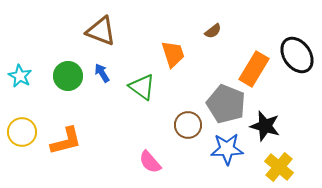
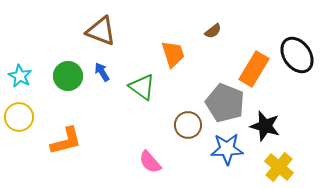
blue arrow: moved 1 px up
gray pentagon: moved 1 px left, 1 px up
yellow circle: moved 3 px left, 15 px up
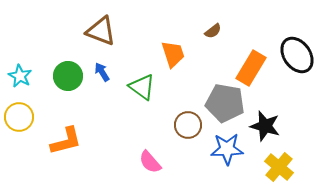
orange rectangle: moved 3 px left, 1 px up
gray pentagon: rotated 12 degrees counterclockwise
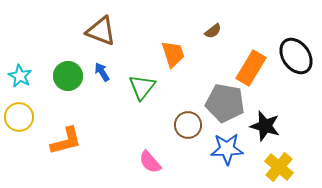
black ellipse: moved 1 px left, 1 px down
green triangle: rotated 32 degrees clockwise
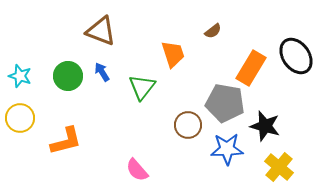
cyan star: rotated 10 degrees counterclockwise
yellow circle: moved 1 px right, 1 px down
pink semicircle: moved 13 px left, 8 px down
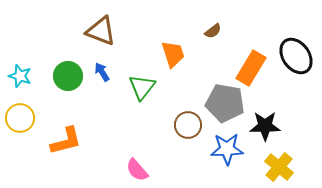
black star: rotated 16 degrees counterclockwise
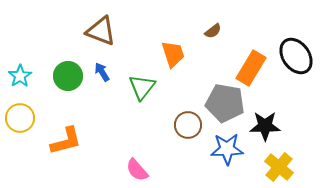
cyan star: rotated 20 degrees clockwise
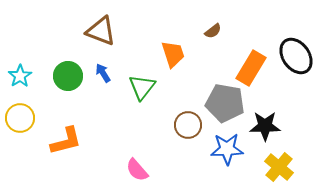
blue arrow: moved 1 px right, 1 px down
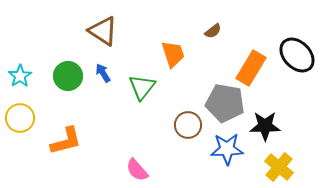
brown triangle: moved 2 px right; rotated 12 degrees clockwise
black ellipse: moved 1 px right, 1 px up; rotated 9 degrees counterclockwise
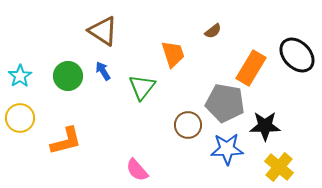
blue arrow: moved 2 px up
